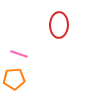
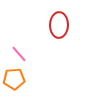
pink line: rotated 30 degrees clockwise
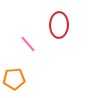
pink line: moved 9 px right, 10 px up
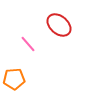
red ellipse: rotated 50 degrees counterclockwise
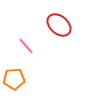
pink line: moved 2 px left, 2 px down
